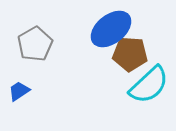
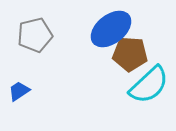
gray pentagon: moved 9 px up; rotated 16 degrees clockwise
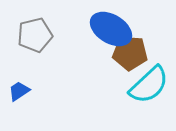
blue ellipse: rotated 69 degrees clockwise
brown pentagon: moved 1 px up
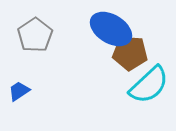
gray pentagon: rotated 20 degrees counterclockwise
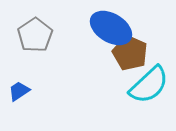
blue ellipse: moved 1 px up
brown pentagon: rotated 20 degrees clockwise
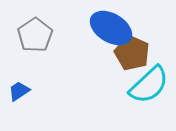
brown pentagon: moved 2 px right
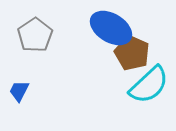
blue trapezoid: rotated 30 degrees counterclockwise
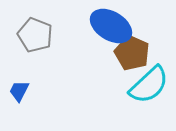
blue ellipse: moved 2 px up
gray pentagon: rotated 16 degrees counterclockwise
